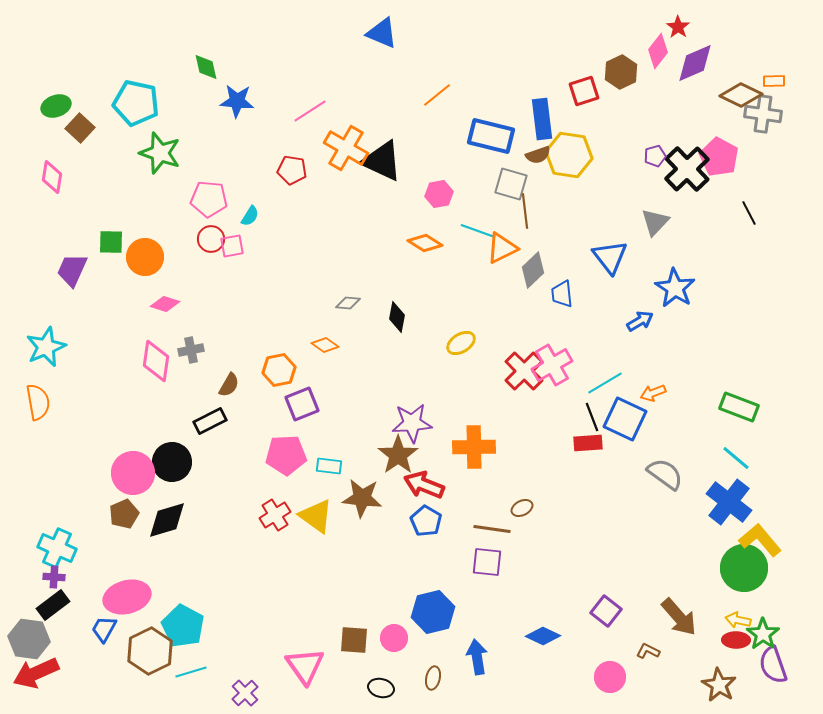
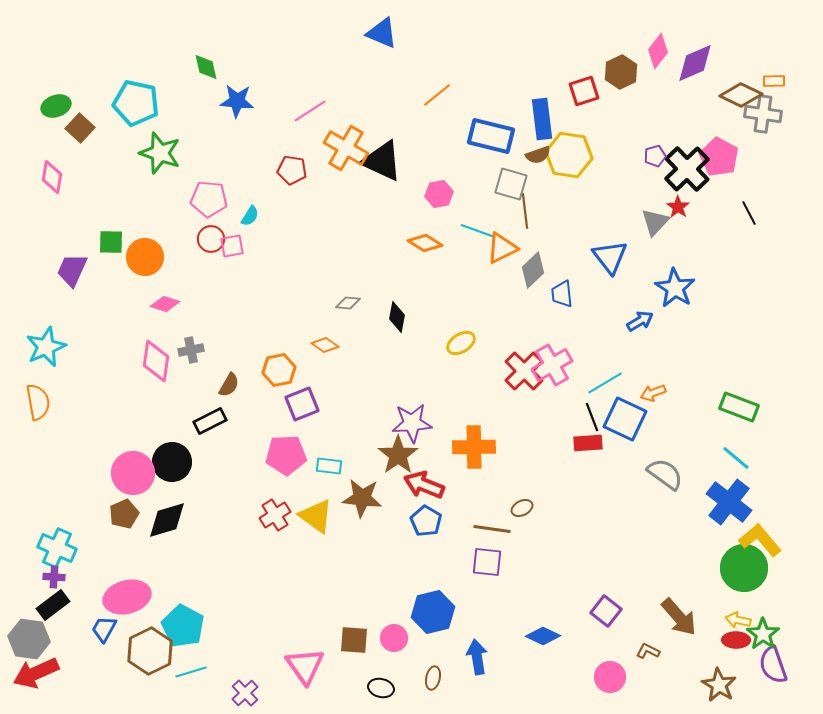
red star at (678, 27): moved 180 px down
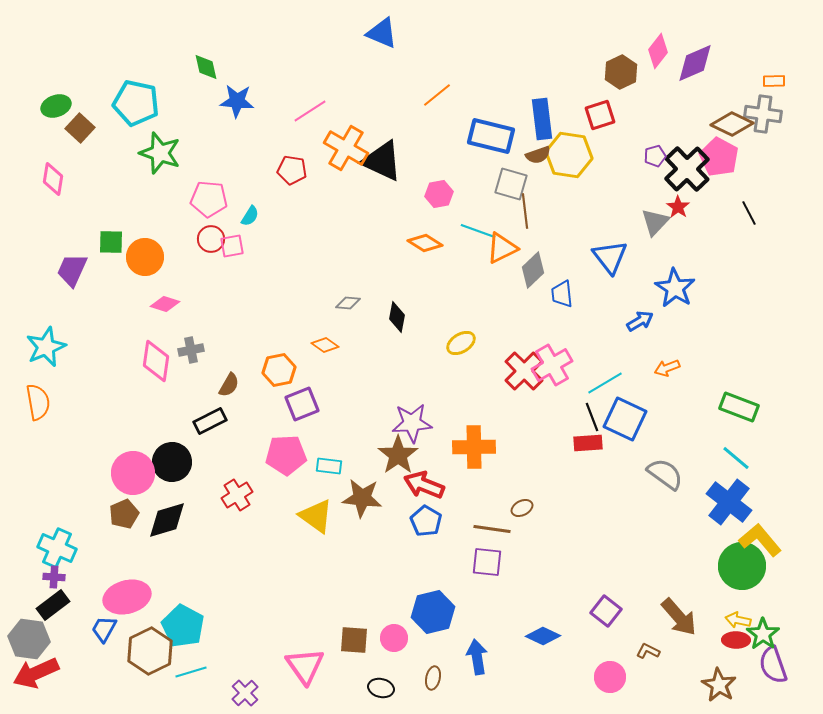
red square at (584, 91): moved 16 px right, 24 px down
brown diamond at (741, 95): moved 9 px left, 29 px down
pink diamond at (52, 177): moved 1 px right, 2 px down
orange arrow at (653, 393): moved 14 px right, 25 px up
red cross at (275, 515): moved 38 px left, 20 px up
green circle at (744, 568): moved 2 px left, 2 px up
